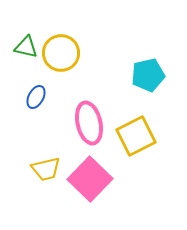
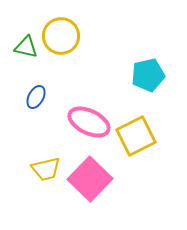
yellow circle: moved 17 px up
pink ellipse: moved 1 px up; rotated 51 degrees counterclockwise
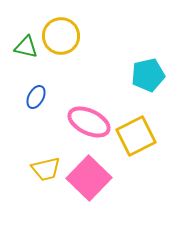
pink square: moved 1 px left, 1 px up
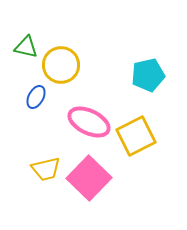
yellow circle: moved 29 px down
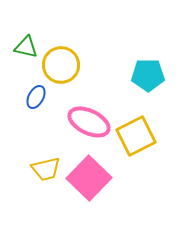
cyan pentagon: rotated 12 degrees clockwise
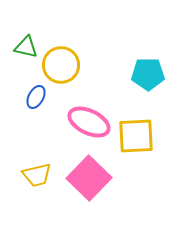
cyan pentagon: moved 1 px up
yellow square: rotated 24 degrees clockwise
yellow trapezoid: moved 9 px left, 6 px down
